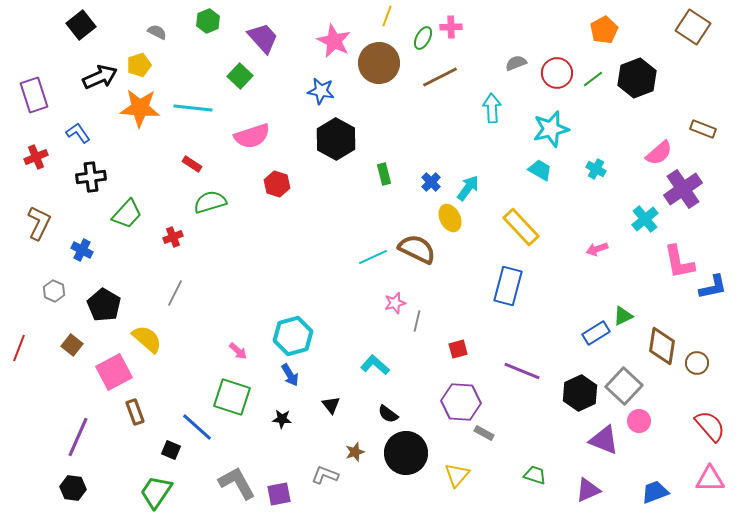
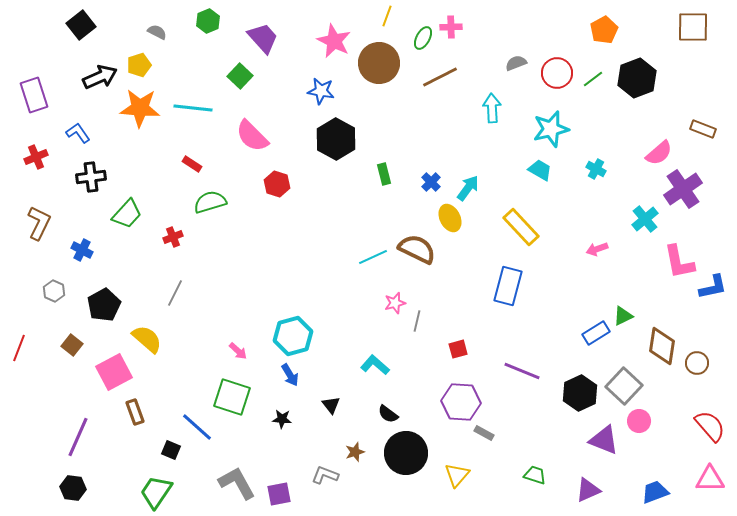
brown square at (693, 27): rotated 32 degrees counterclockwise
pink semicircle at (252, 136): rotated 63 degrees clockwise
black pentagon at (104, 305): rotated 12 degrees clockwise
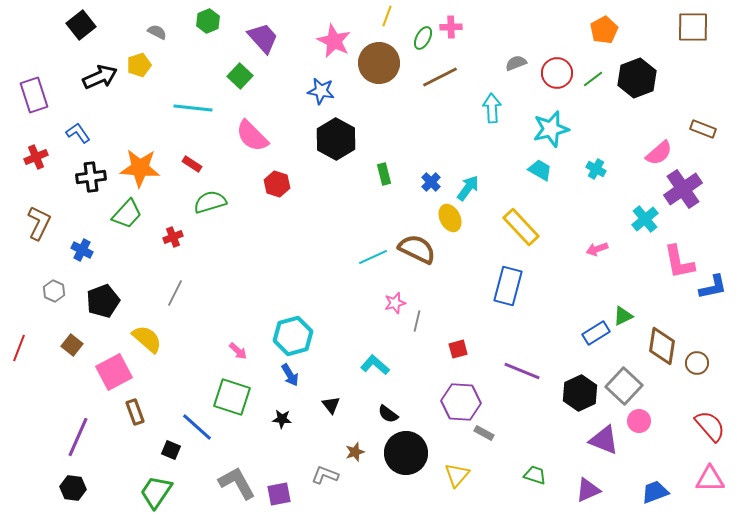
orange star at (140, 108): moved 60 px down
black pentagon at (104, 305): moved 1 px left, 4 px up; rotated 8 degrees clockwise
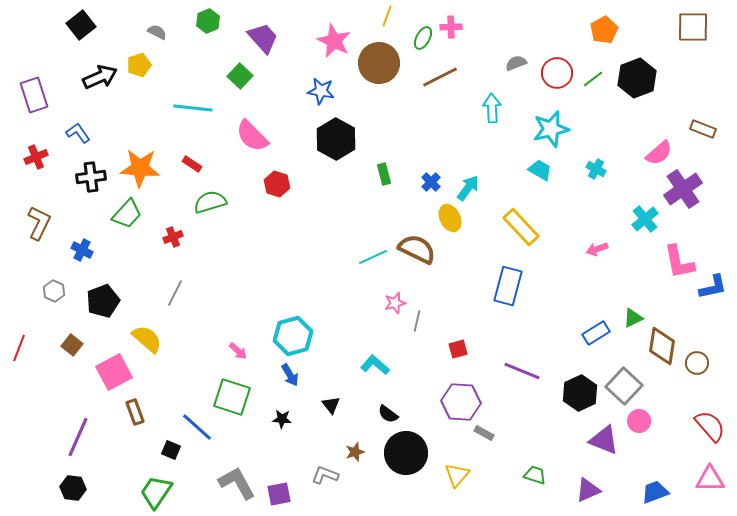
green triangle at (623, 316): moved 10 px right, 2 px down
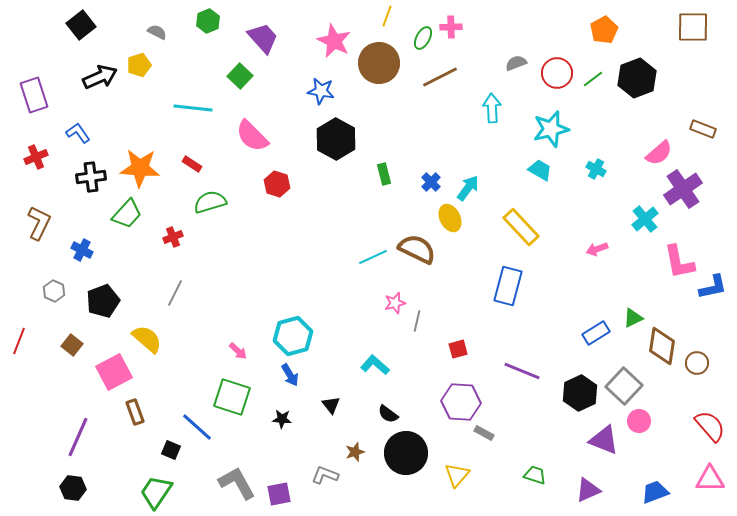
red line at (19, 348): moved 7 px up
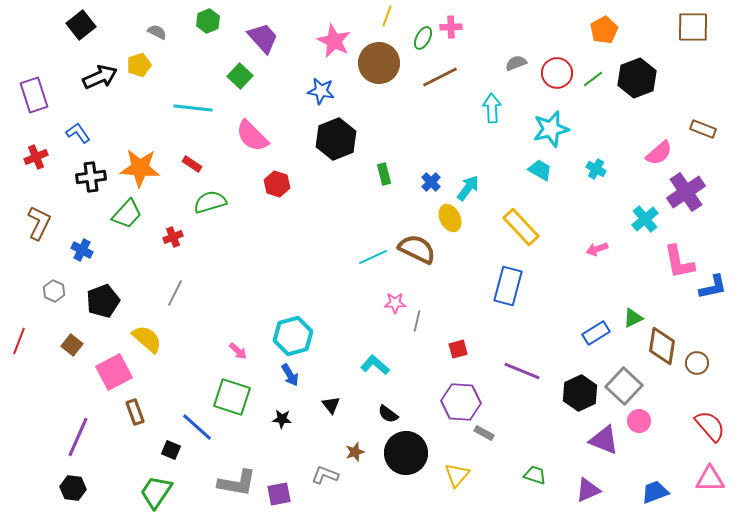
black hexagon at (336, 139): rotated 9 degrees clockwise
purple cross at (683, 189): moved 3 px right, 3 px down
pink star at (395, 303): rotated 15 degrees clockwise
gray L-shape at (237, 483): rotated 129 degrees clockwise
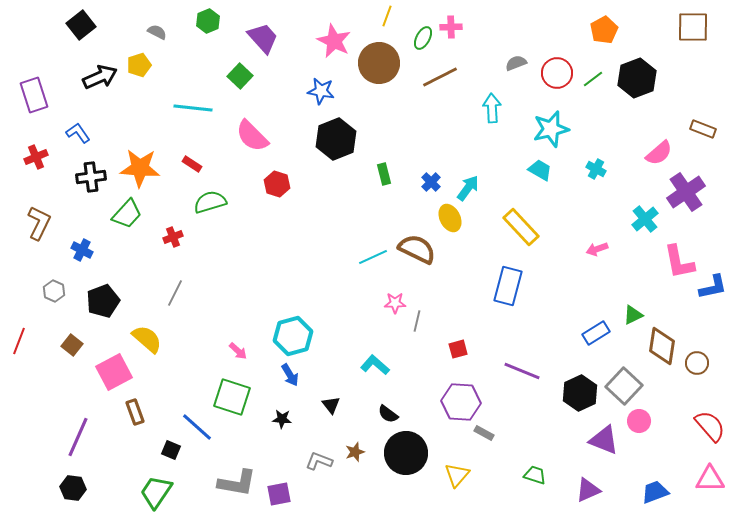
green triangle at (633, 318): moved 3 px up
gray L-shape at (325, 475): moved 6 px left, 14 px up
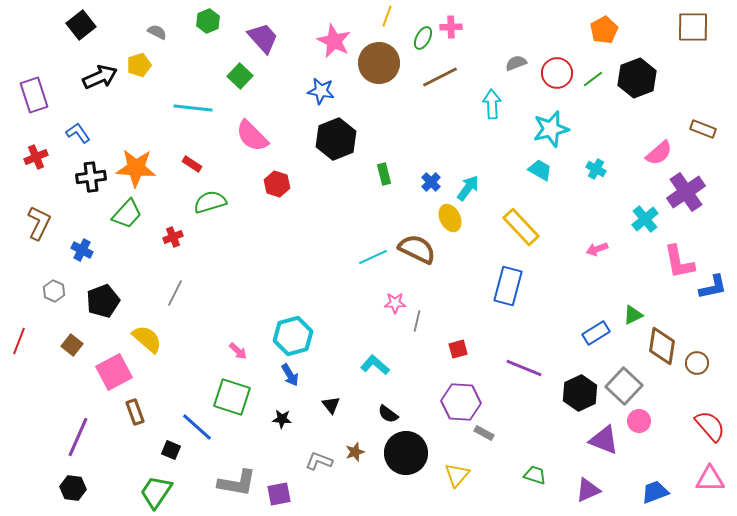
cyan arrow at (492, 108): moved 4 px up
orange star at (140, 168): moved 4 px left
purple line at (522, 371): moved 2 px right, 3 px up
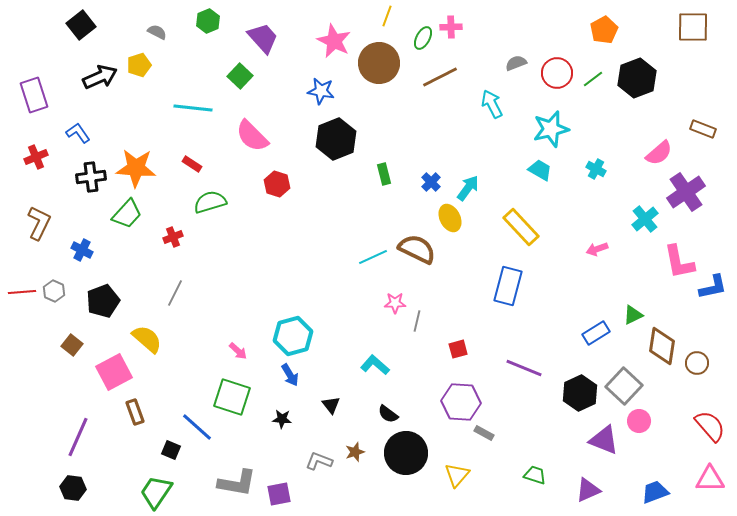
cyan arrow at (492, 104): rotated 24 degrees counterclockwise
red line at (19, 341): moved 3 px right, 49 px up; rotated 64 degrees clockwise
